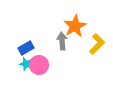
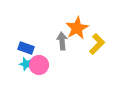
orange star: moved 2 px right, 2 px down
blue rectangle: rotated 49 degrees clockwise
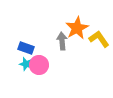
yellow L-shape: moved 2 px right, 5 px up; rotated 80 degrees counterclockwise
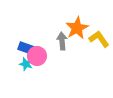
pink circle: moved 2 px left, 9 px up
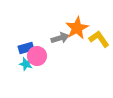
gray arrow: moved 2 px left, 3 px up; rotated 78 degrees clockwise
blue rectangle: rotated 35 degrees counterclockwise
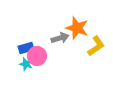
orange star: rotated 25 degrees counterclockwise
yellow L-shape: moved 3 px left, 7 px down; rotated 90 degrees clockwise
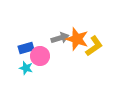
orange star: moved 11 px down
yellow L-shape: moved 2 px left
pink circle: moved 3 px right
cyan star: moved 4 px down
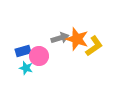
blue rectangle: moved 3 px left, 3 px down
pink circle: moved 1 px left
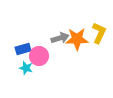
orange star: rotated 20 degrees counterclockwise
yellow L-shape: moved 5 px right, 13 px up; rotated 30 degrees counterclockwise
blue rectangle: moved 2 px up
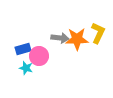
yellow L-shape: moved 1 px left
gray arrow: rotated 24 degrees clockwise
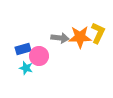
orange star: moved 3 px right, 2 px up
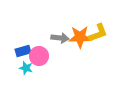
yellow L-shape: rotated 45 degrees clockwise
blue rectangle: moved 2 px down
